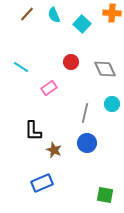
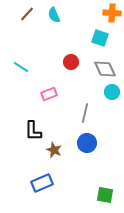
cyan square: moved 18 px right, 14 px down; rotated 24 degrees counterclockwise
pink rectangle: moved 6 px down; rotated 14 degrees clockwise
cyan circle: moved 12 px up
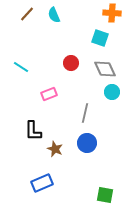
red circle: moved 1 px down
brown star: moved 1 px right, 1 px up
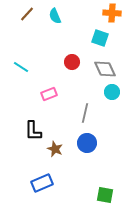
cyan semicircle: moved 1 px right, 1 px down
red circle: moved 1 px right, 1 px up
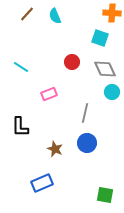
black L-shape: moved 13 px left, 4 px up
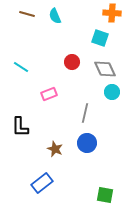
brown line: rotated 63 degrees clockwise
blue rectangle: rotated 15 degrees counterclockwise
